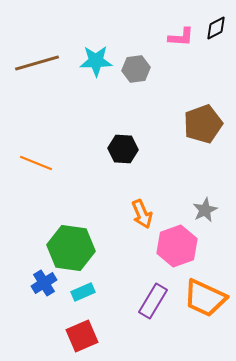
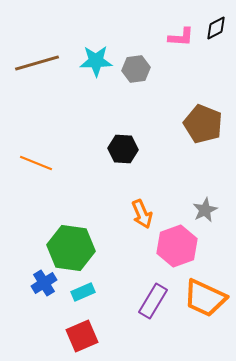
brown pentagon: rotated 30 degrees counterclockwise
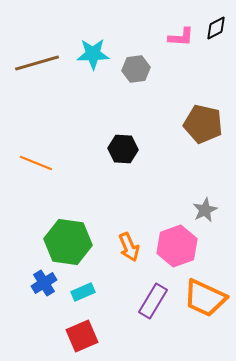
cyan star: moved 3 px left, 7 px up
brown pentagon: rotated 9 degrees counterclockwise
orange arrow: moved 13 px left, 33 px down
green hexagon: moved 3 px left, 6 px up
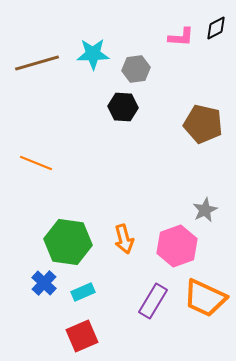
black hexagon: moved 42 px up
orange arrow: moved 5 px left, 8 px up; rotated 8 degrees clockwise
blue cross: rotated 15 degrees counterclockwise
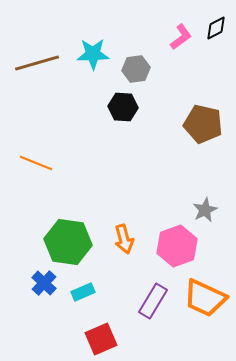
pink L-shape: rotated 40 degrees counterclockwise
red square: moved 19 px right, 3 px down
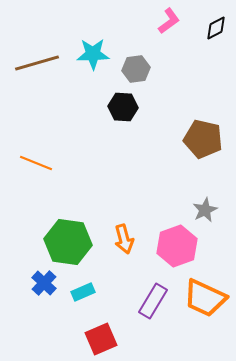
pink L-shape: moved 12 px left, 16 px up
brown pentagon: moved 15 px down
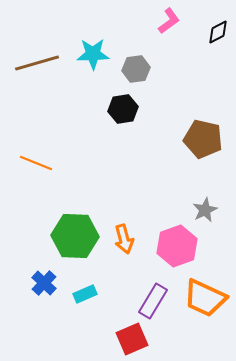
black diamond: moved 2 px right, 4 px down
black hexagon: moved 2 px down; rotated 12 degrees counterclockwise
green hexagon: moved 7 px right, 6 px up; rotated 6 degrees counterclockwise
cyan rectangle: moved 2 px right, 2 px down
red square: moved 31 px right
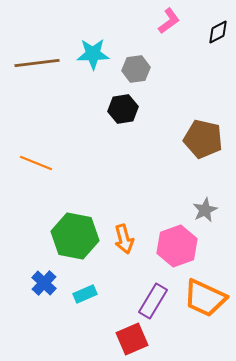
brown line: rotated 9 degrees clockwise
green hexagon: rotated 9 degrees clockwise
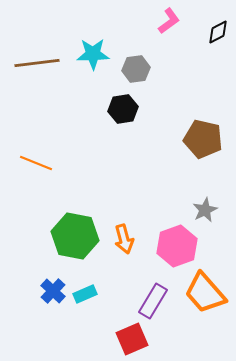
blue cross: moved 9 px right, 8 px down
orange trapezoid: moved 5 px up; rotated 24 degrees clockwise
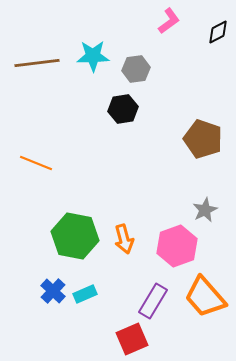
cyan star: moved 2 px down
brown pentagon: rotated 6 degrees clockwise
orange trapezoid: moved 4 px down
